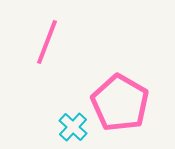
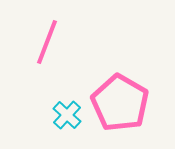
cyan cross: moved 6 px left, 12 px up
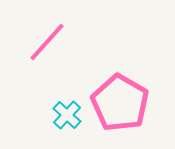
pink line: rotated 21 degrees clockwise
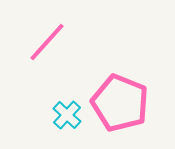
pink pentagon: rotated 8 degrees counterclockwise
